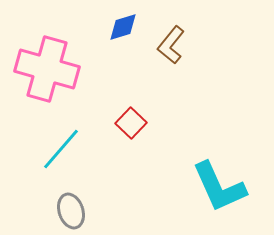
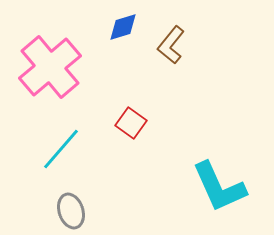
pink cross: moved 3 px right, 2 px up; rotated 34 degrees clockwise
red square: rotated 8 degrees counterclockwise
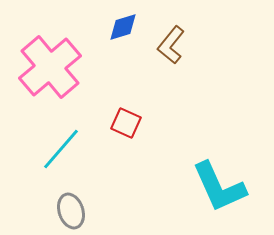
red square: moved 5 px left; rotated 12 degrees counterclockwise
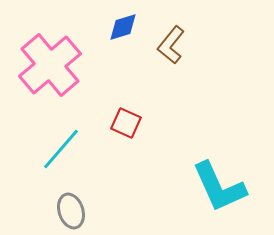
pink cross: moved 2 px up
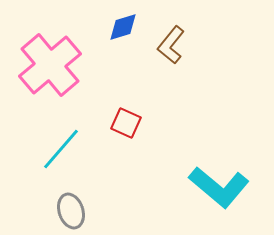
cyan L-shape: rotated 26 degrees counterclockwise
